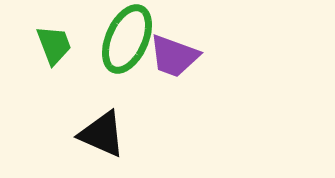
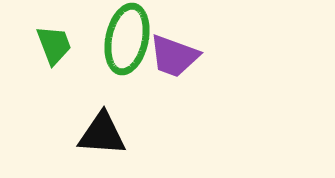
green ellipse: rotated 12 degrees counterclockwise
black triangle: rotated 20 degrees counterclockwise
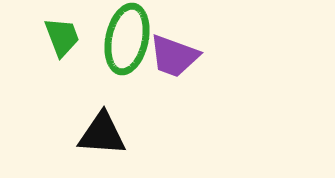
green trapezoid: moved 8 px right, 8 px up
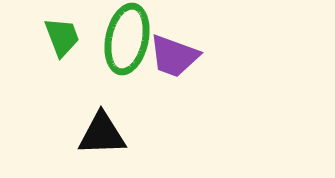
black triangle: rotated 6 degrees counterclockwise
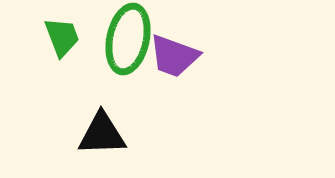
green ellipse: moved 1 px right
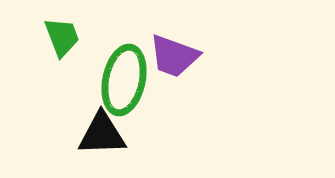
green ellipse: moved 4 px left, 41 px down
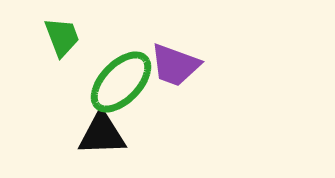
purple trapezoid: moved 1 px right, 9 px down
green ellipse: moved 3 px left, 2 px down; rotated 32 degrees clockwise
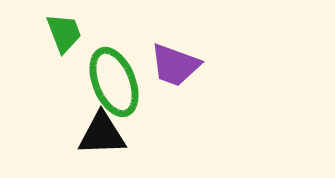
green trapezoid: moved 2 px right, 4 px up
green ellipse: moved 7 px left; rotated 66 degrees counterclockwise
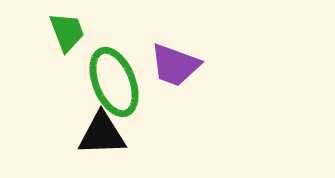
green trapezoid: moved 3 px right, 1 px up
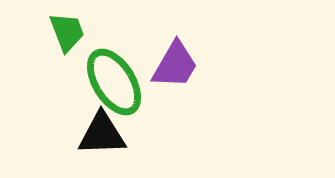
purple trapezoid: rotated 80 degrees counterclockwise
green ellipse: rotated 10 degrees counterclockwise
